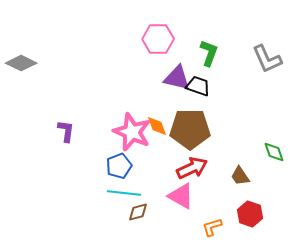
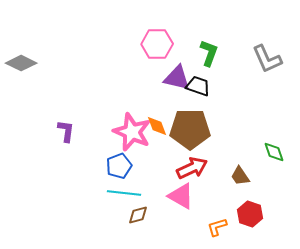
pink hexagon: moved 1 px left, 5 px down
brown diamond: moved 3 px down
orange L-shape: moved 5 px right
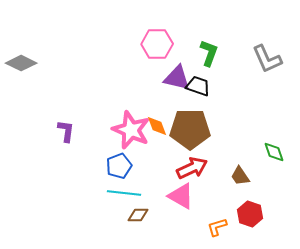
pink star: moved 1 px left, 2 px up
brown diamond: rotated 15 degrees clockwise
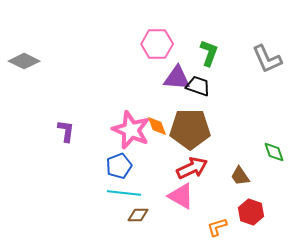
gray diamond: moved 3 px right, 2 px up
purple triangle: rotated 8 degrees counterclockwise
red hexagon: moved 1 px right, 2 px up
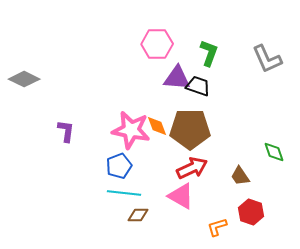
gray diamond: moved 18 px down
pink star: rotated 12 degrees counterclockwise
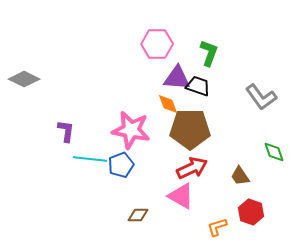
gray L-shape: moved 6 px left, 38 px down; rotated 12 degrees counterclockwise
orange diamond: moved 11 px right, 22 px up
blue pentagon: moved 2 px right, 1 px up
cyan line: moved 34 px left, 34 px up
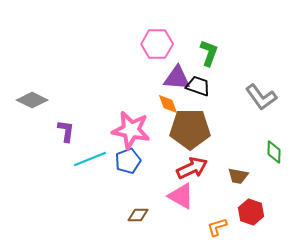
gray diamond: moved 8 px right, 21 px down
green diamond: rotated 20 degrees clockwise
cyan line: rotated 28 degrees counterclockwise
blue pentagon: moved 7 px right, 4 px up
brown trapezoid: moved 2 px left; rotated 45 degrees counterclockwise
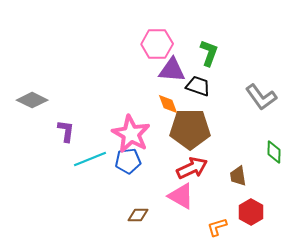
purple triangle: moved 5 px left, 8 px up
pink star: moved 4 px down; rotated 18 degrees clockwise
blue pentagon: rotated 15 degrees clockwise
brown trapezoid: rotated 70 degrees clockwise
red hexagon: rotated 10 degrees clockwise
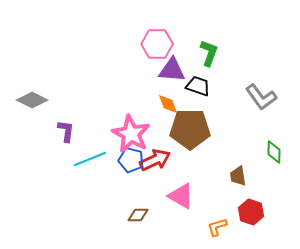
blue pentagon: moved 3 px right, 1 px up; rotated 20 degrees clockwise
red arrow: moved 37 px left, 8 px up
red hexagon: rotated 10 degrees counterclockwise
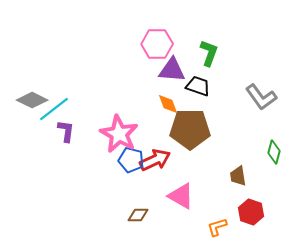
pink star: moved 12 px left
green diamond: rotated 15 degrees clockwise
cyan line: moved 36 px left, 50 px up; rotated 16 degrees counterclockwise
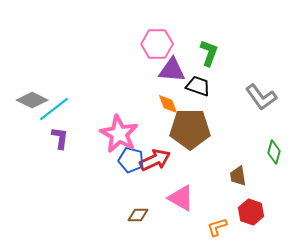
purple L-shape: moved 6 px left, 7 px down
pink triangle: moved 2 px down
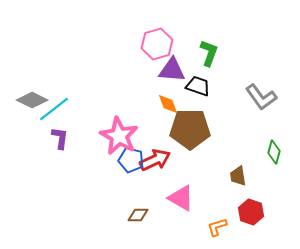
pink hexagon: rotated 16 degrees counterclockwise
pink star: moved 2 px down
